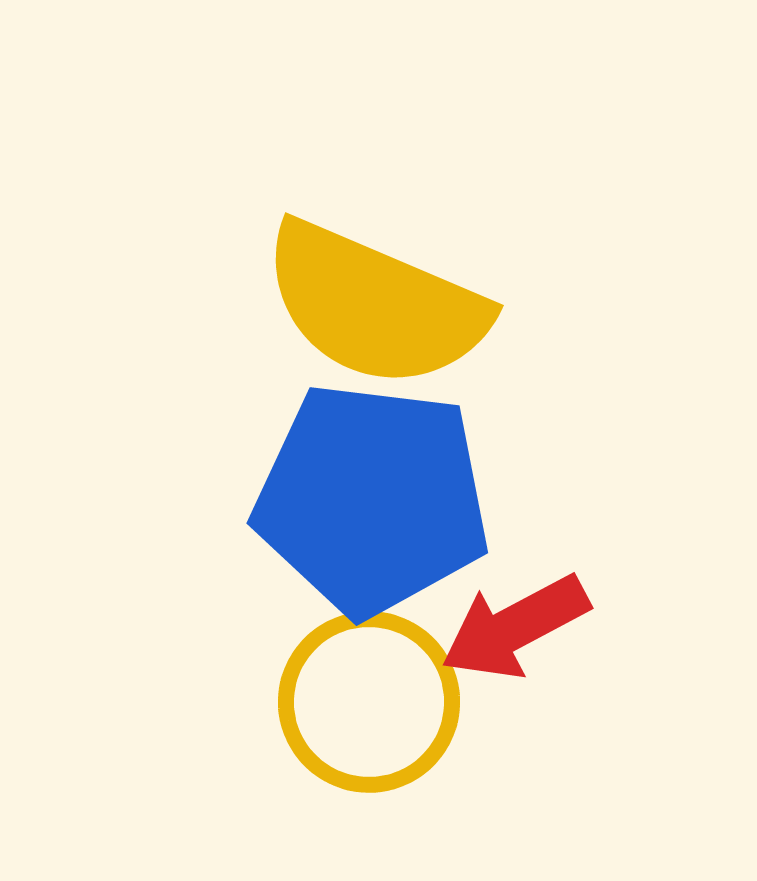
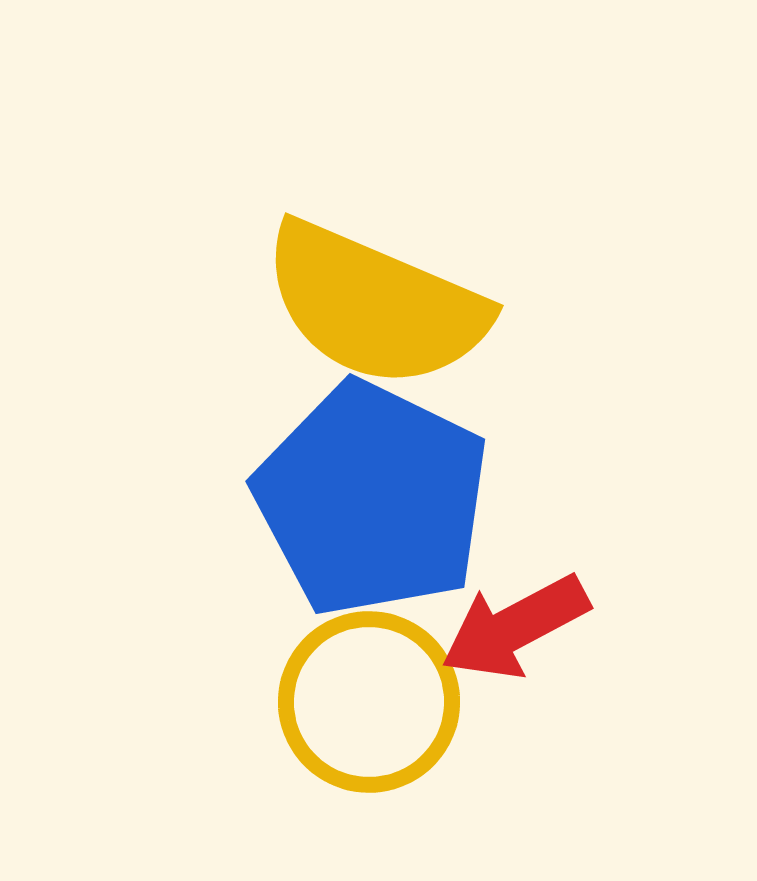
blue pentagon: rotated 19 degrees clockwise
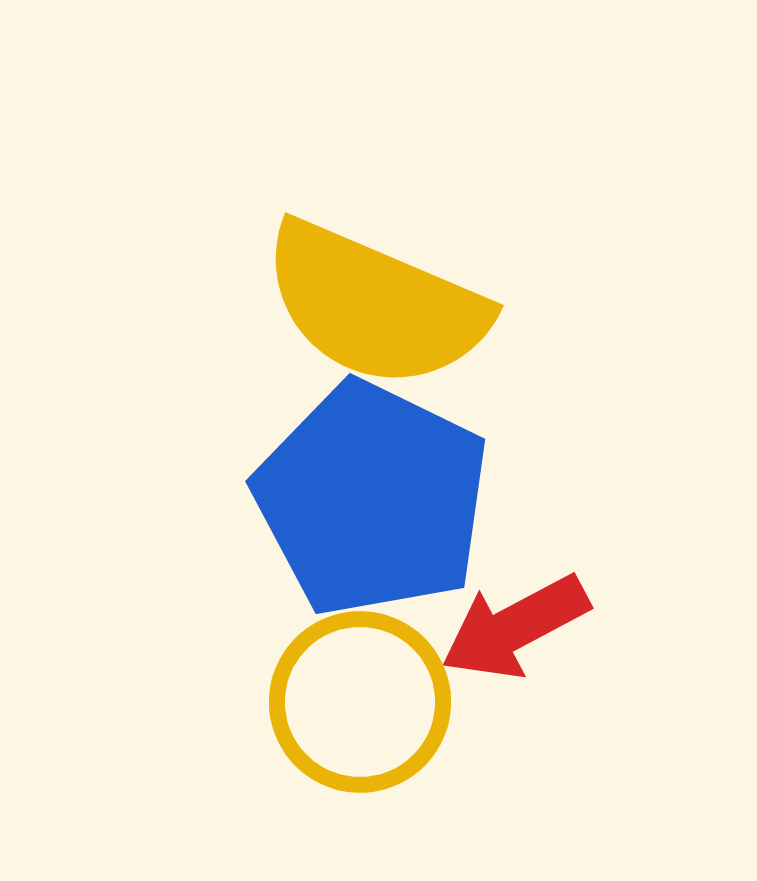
yellow circle: moved 9 px left
